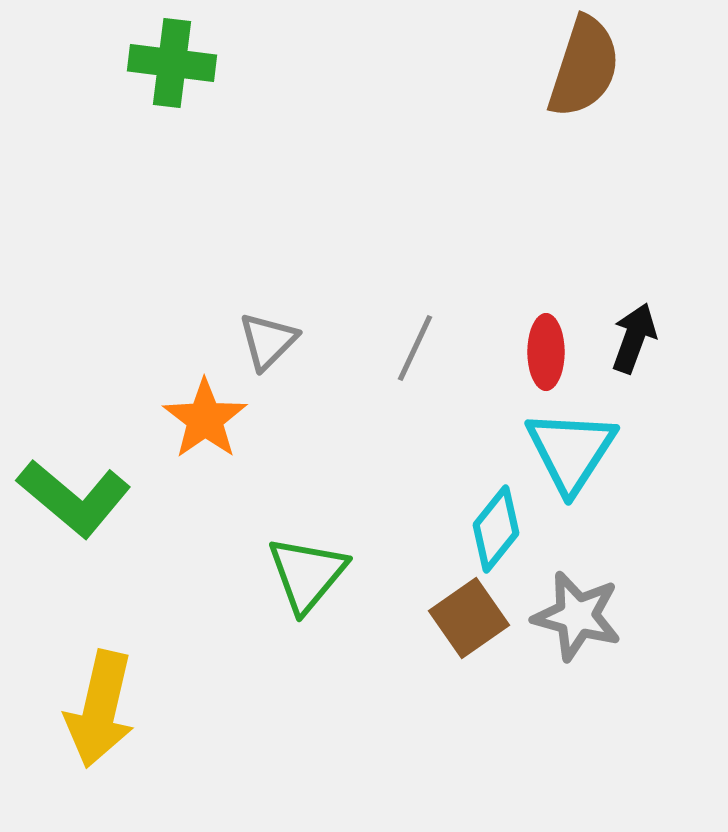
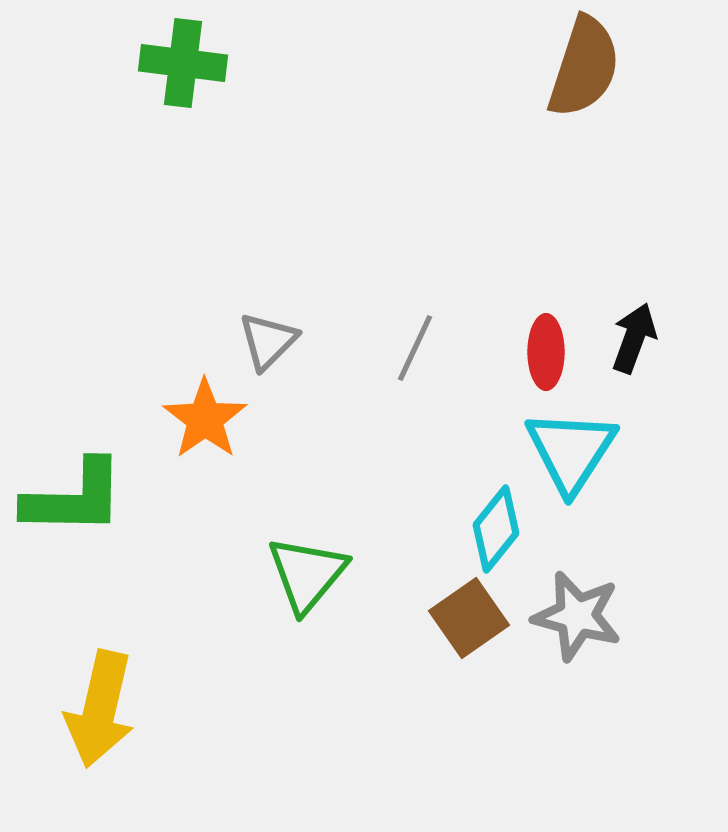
green cross: moved 11 px right
green L-shape: rotated 39 degrees counterclockwise
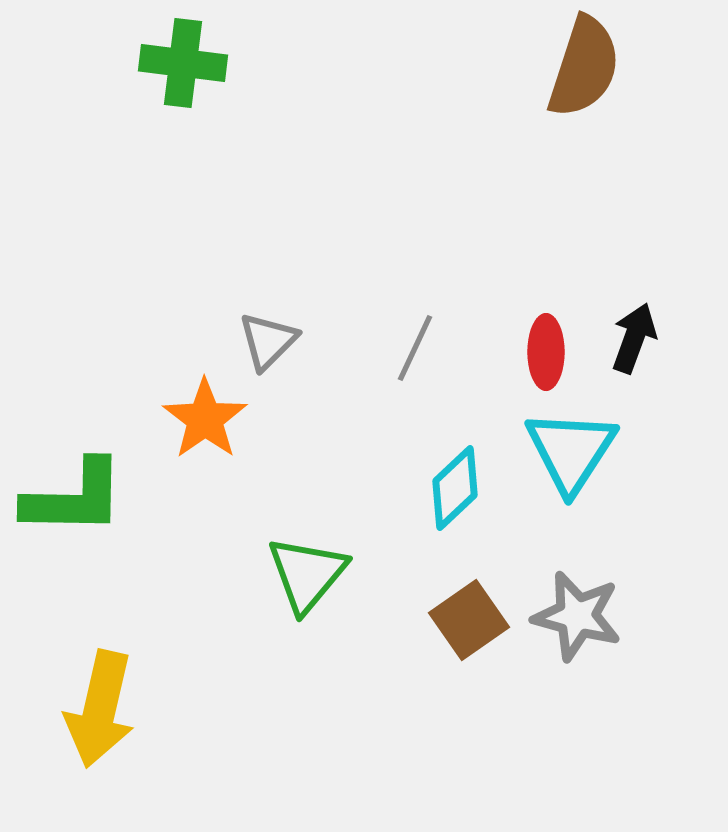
cyan diamond: moved 41 px left, 41 px up; rotated 8 degrees clockwise
brown square: moved 2 px down
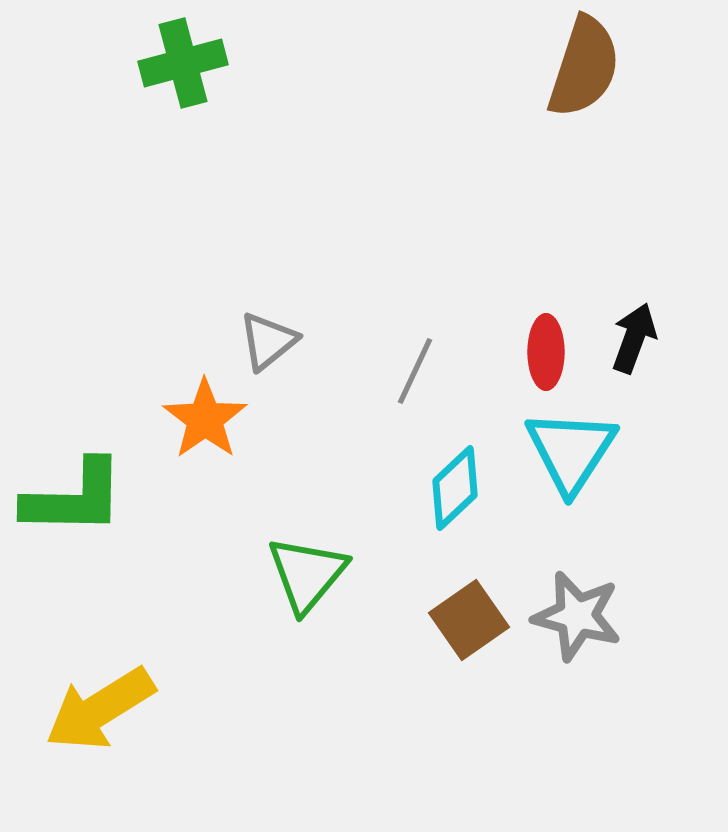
green cross: rotated 22 degrees counterclockwise
gray triangle: rotated 6 degrees clockwise
gray line: moved 23 px down
yellow arrow: rotated 45 degrees clockwise
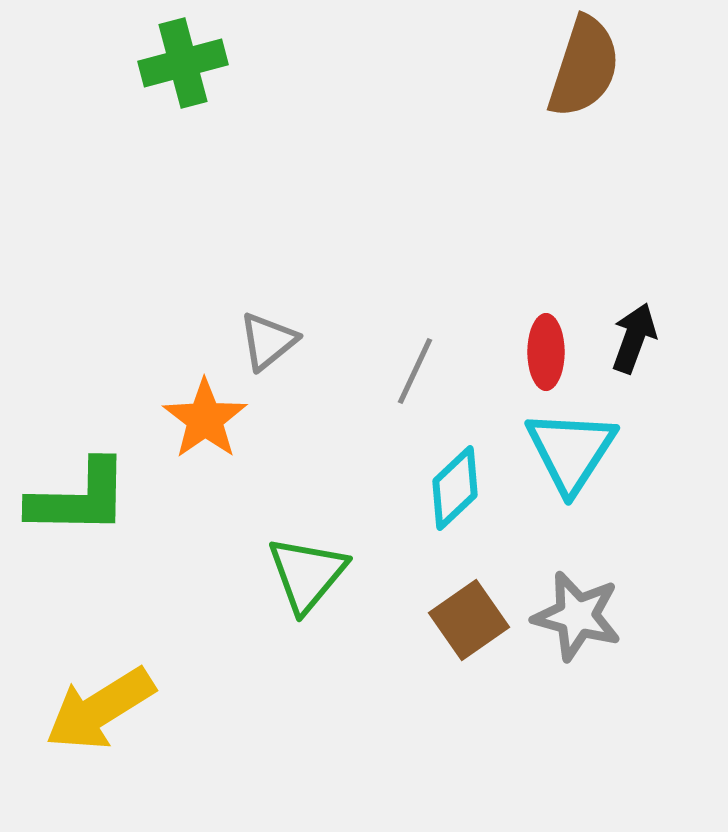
green L-shape: moved 5 px right
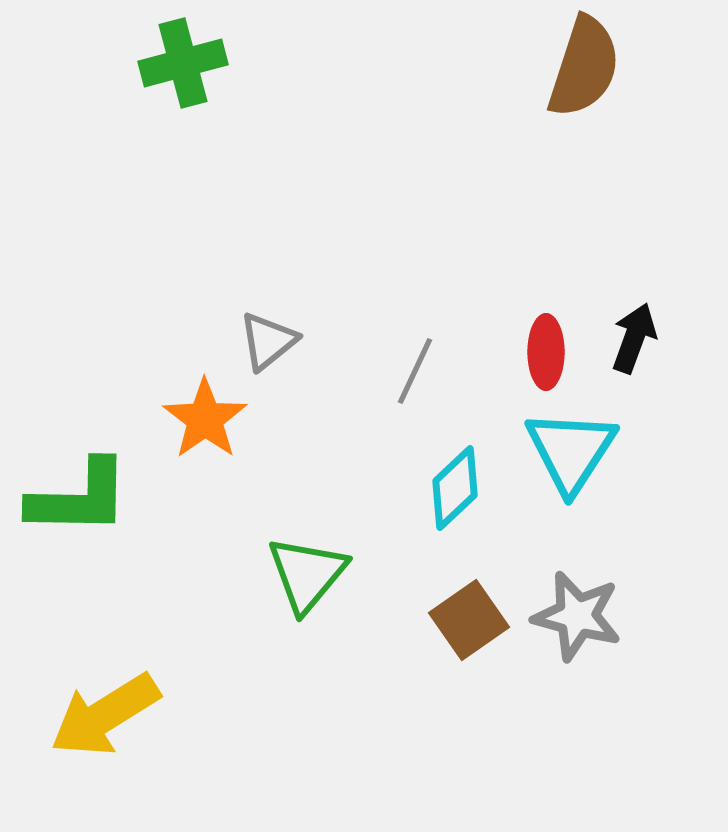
yellow arrow: moved 5 px right, 6 px down
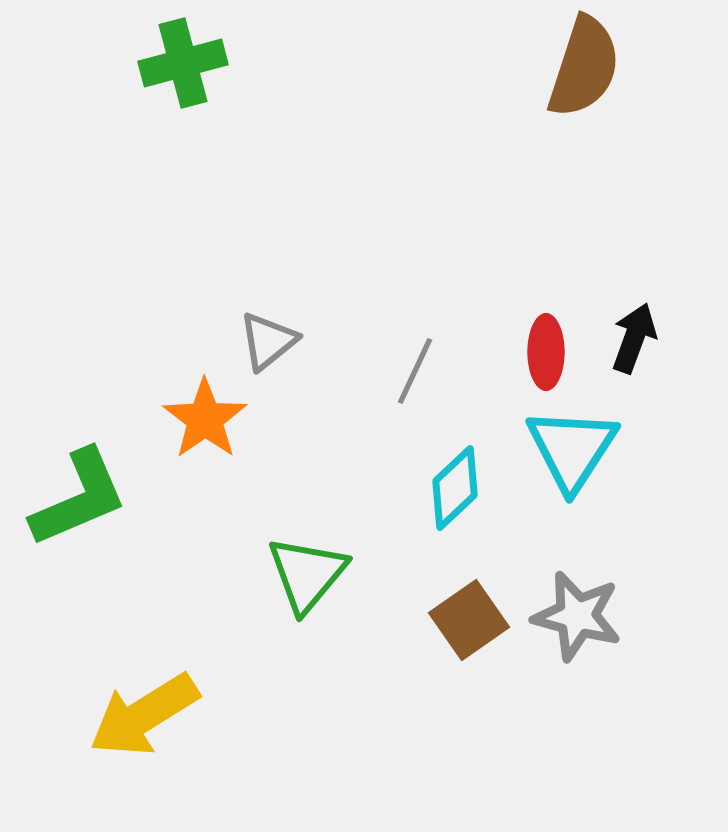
cyan triangle: moved 1 px right, 2 px up
green L-shape: rotated 24 degrees counterclockwise
yellow arrow: moved 39 px right
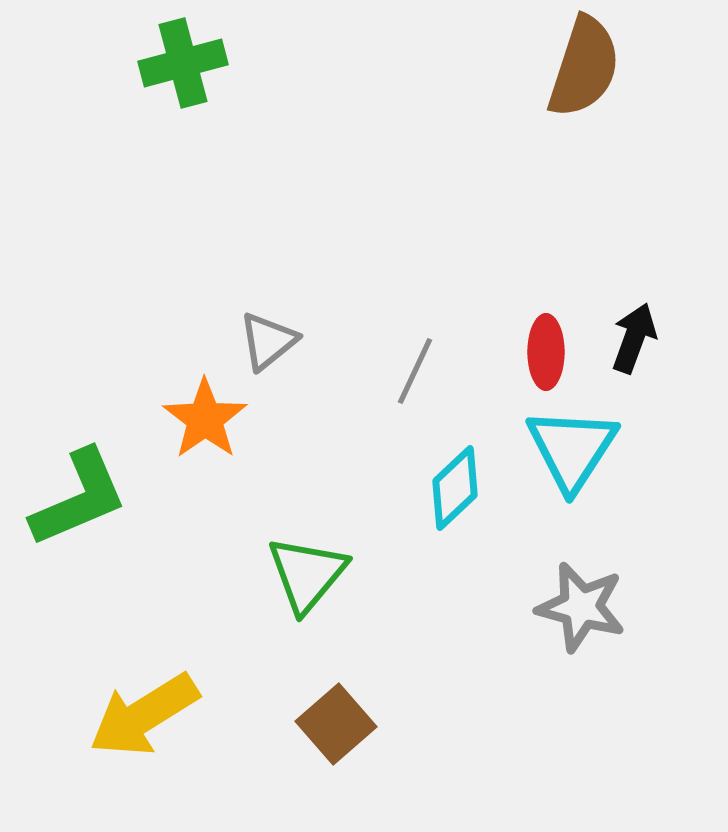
gray star: moved 4 px right, 9 px up
brown square: moved 133 px left, 104 px down; rotated 6 degrees counterclockwise
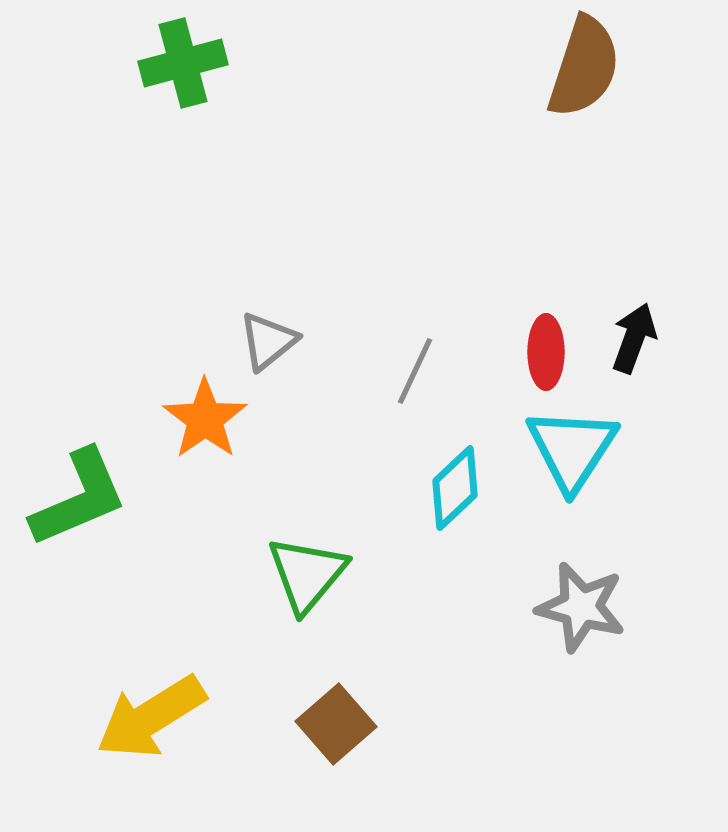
yellow arrow: moved 7 px right, 2 px down
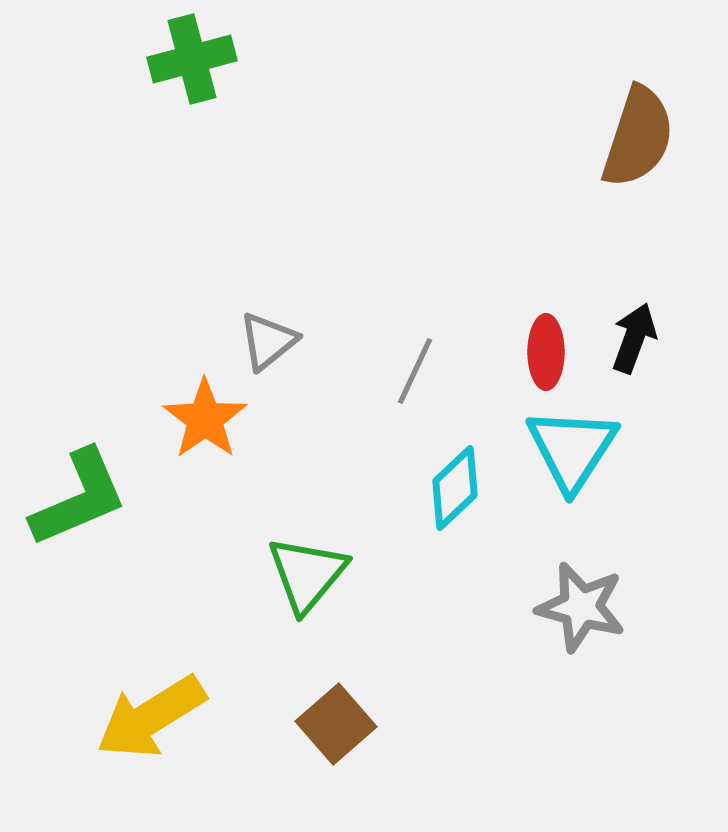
green cross: moved 9 px right, 4 px up
brown semicircle: moved 54 px right, 70 px down
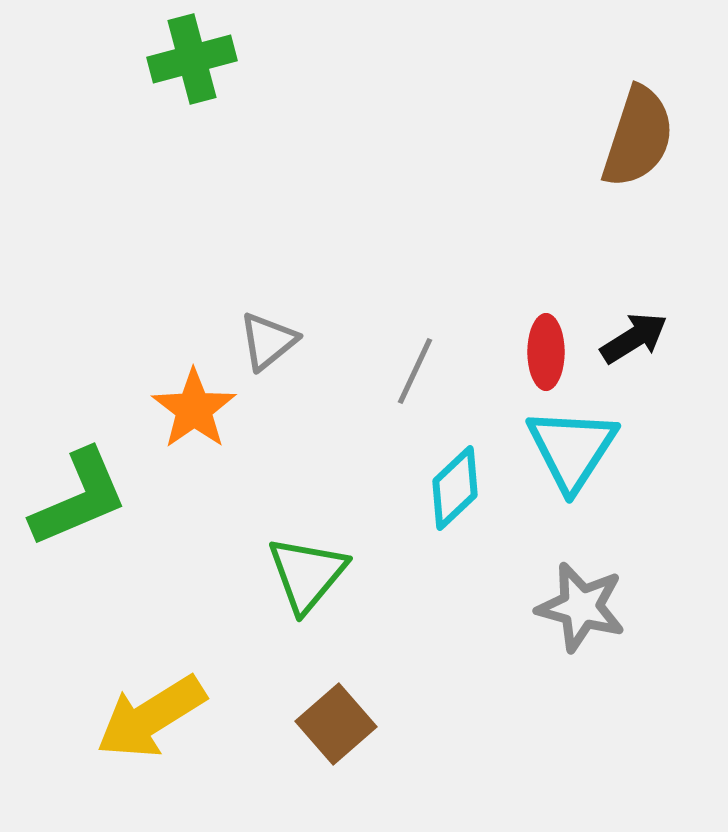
black arrow: rotated 38 degrees clockwise
orange star: moved 11 px left, 10 px up
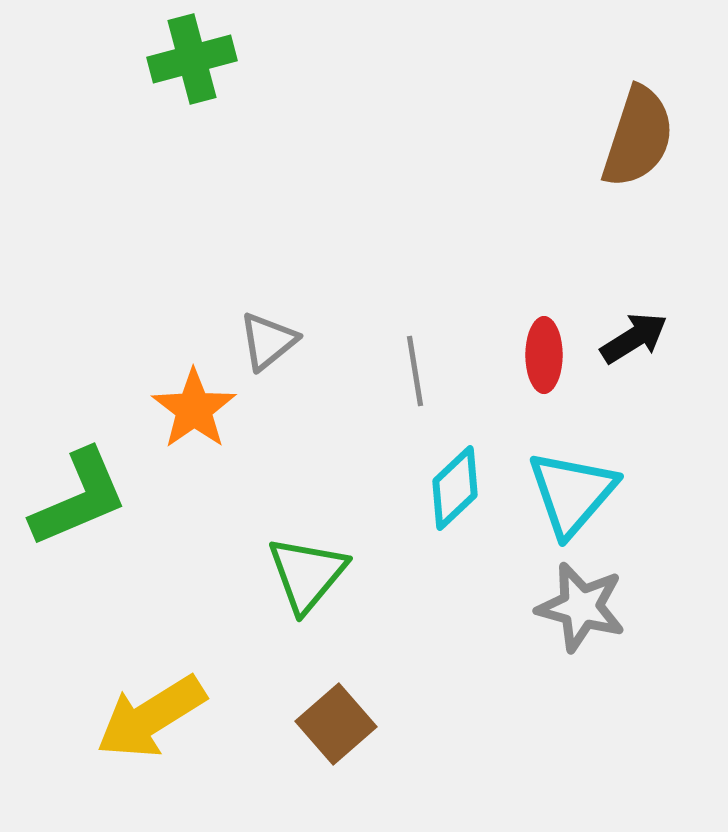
red ellipse: moved 2 px left, 3 px down
gray line: rotated 34 degrees counterclockwise
cyan triangle: moved 44 px down; rotated 8 degrees clockwise
